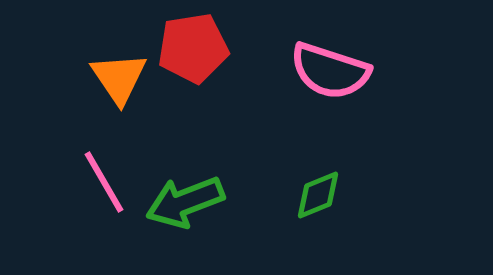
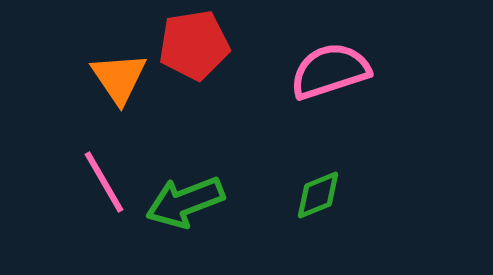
red pentagon: moved 1 px right, 3 px up
pink semicircle: rotated 144 degrees clockwise
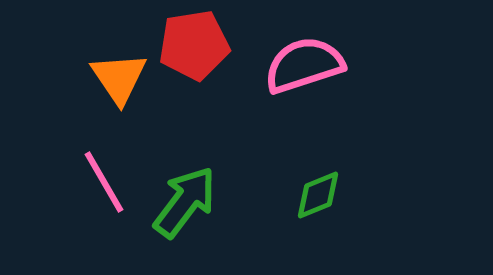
pink semicircle: moved 26 px left, 6 px up
green arrow: rotated 148 degrees clockwise
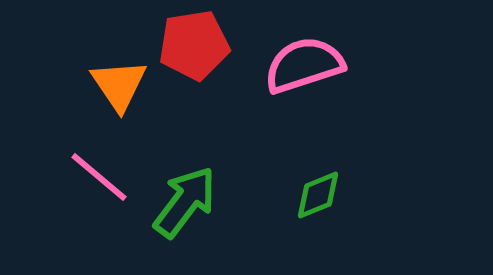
orange triangle: moved 7 px down
pink line: moved 5 px left, 5 px up; rotated 20 degrees counterclockwise
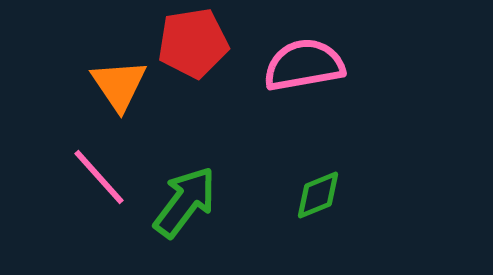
red pentagon: moved 1 px left, 2 px up
pink semicircle: rotated 8 degrees clockwise
pink line: rotated 8 degrees clockwise
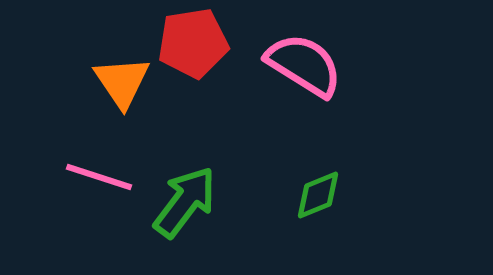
pink semicircle: rotated 42 degrees clockwise
orange triangle: moved 3 px right, 3 px up
pink line: rotated 30 degrees counterclockwise
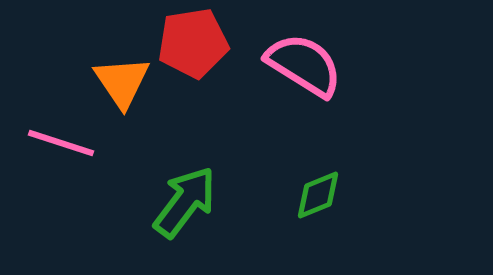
pink line: moved 38 px left, 34 px up
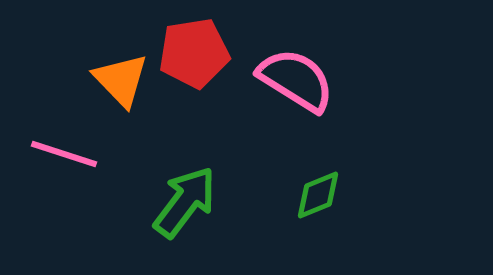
red pentagon: moved 1 px right, 10 px down
pink semicircle: moved 8 px left, 15 px down
orange triangle: moved 1 px left, 2 px up; rotated 10 degrees counterclockwise
pink line: moved 3 px right, 11 px down
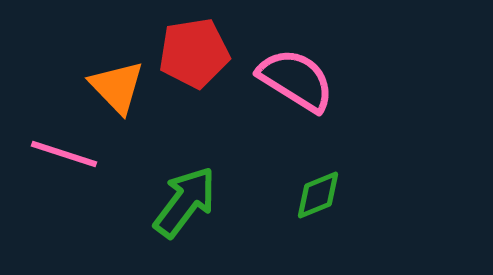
orange triangle: moved 4 px left, 7 px down
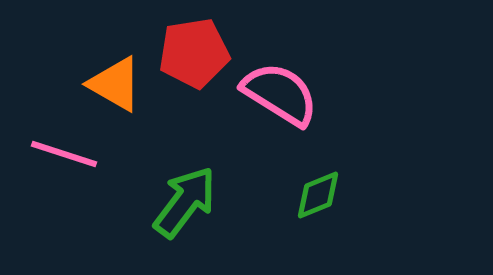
pink semicircle: moved 16 px left, 14 px down
orange triangle: moved 2 px left, 3 px up; rotated 16 degrees counterclockwise
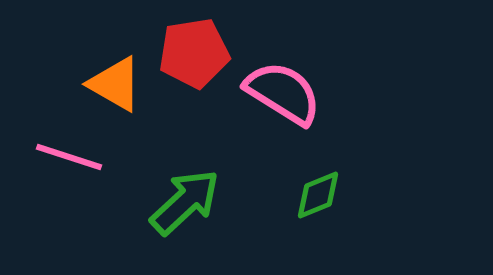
pink semicircle: moved 3 px right, 1 px up
pink line: moved 5 px right, 3 px down
green arrow: rotated 10 degrees clockwise
